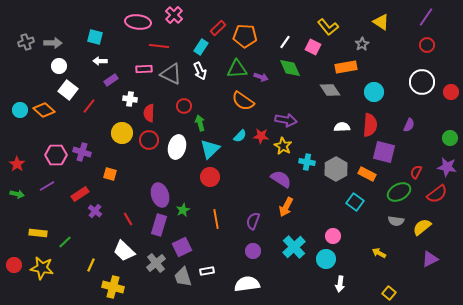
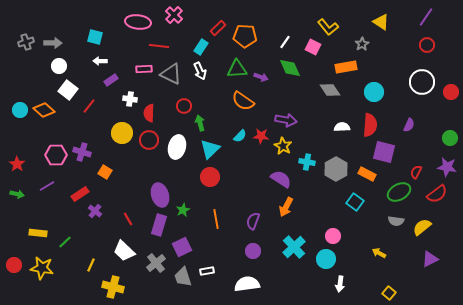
orange square at (110, 174): moved 5 px left, 2 px up; rotated 16 degrees clockwise
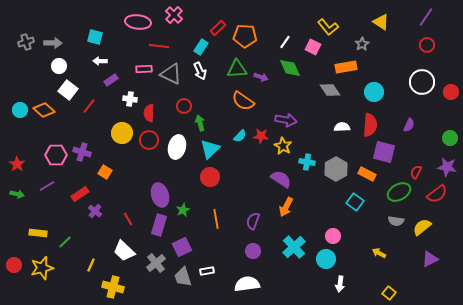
yellow star at (42, 268): rotated 25 degrees counterclockwise
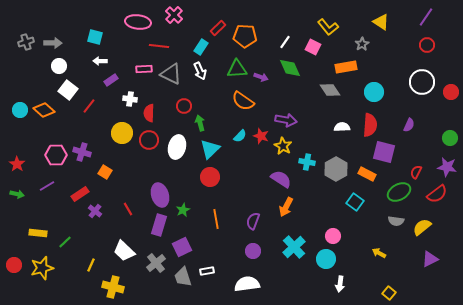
red star at (261, 136): rotated 14 degrees clockwise
red line at (128, 219): moved 10 px up
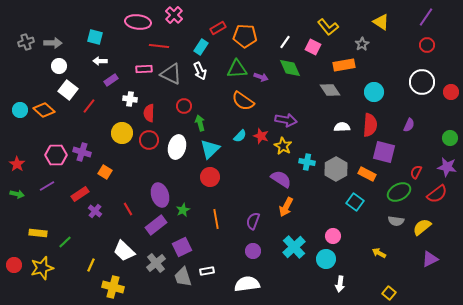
red rectangle at (218, 28): rotated 14 degrees clockwise
orange rectangle at (346, 67): moved 2 px left, 2 px up
purple rectangle at (159, 225): moved 3 px left; rotated 35 degrees clockwise
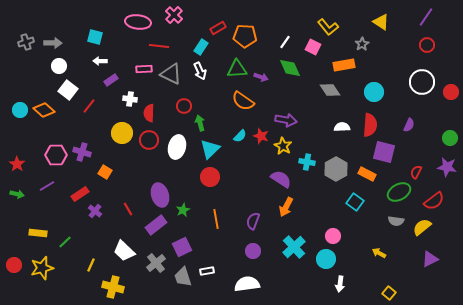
red semicircle at (437, 194): moved 3 px left, 7 px down
